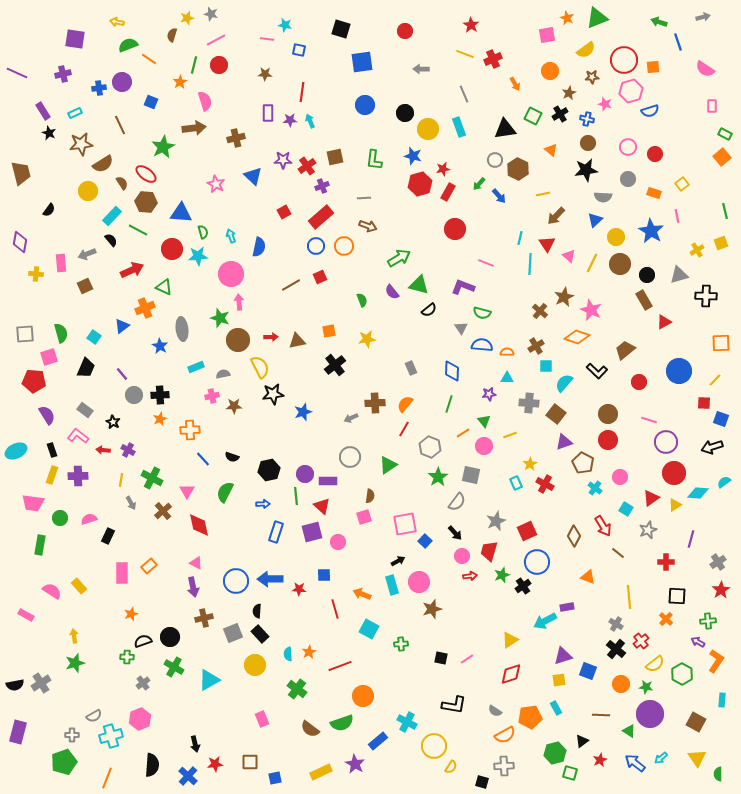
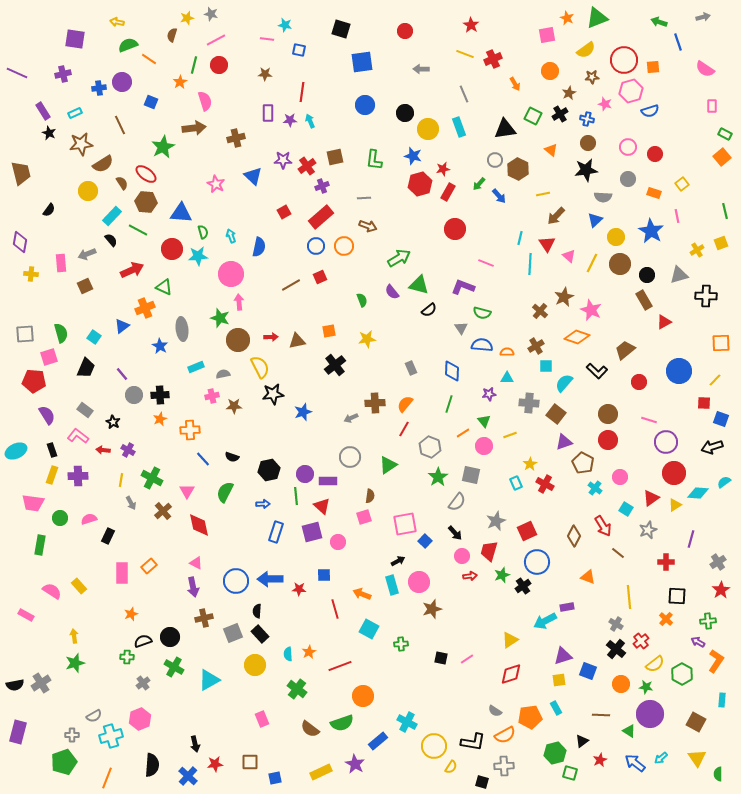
yellow cross at (36, 274): moved 5 px left
black L-shape at (454, 705): moved 19 px right, 37 px down
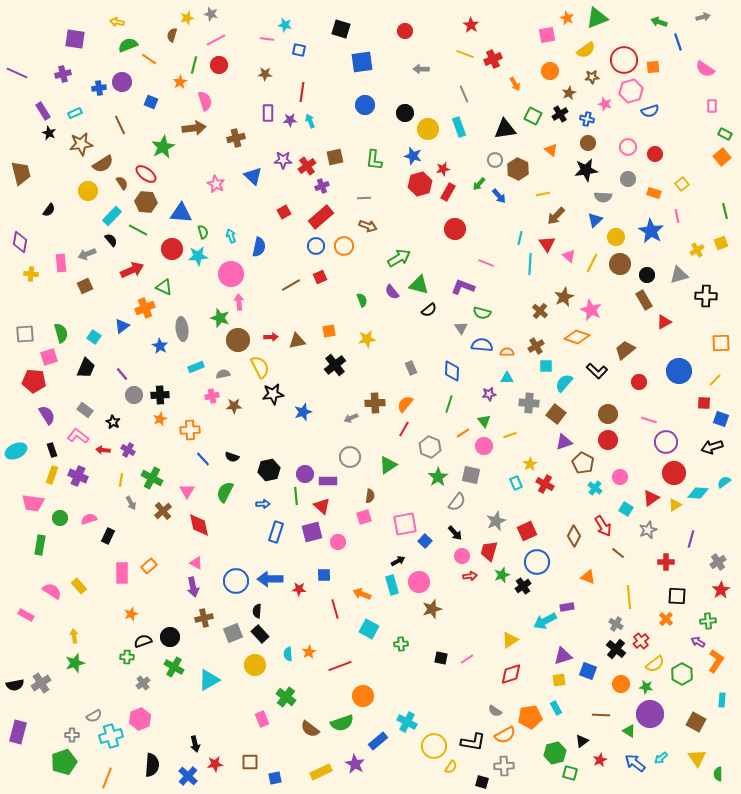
purple cross at (78, 476): rotated 24 degrees clockwise
green cross at (297, 689): moved 11 px left, 8 px down
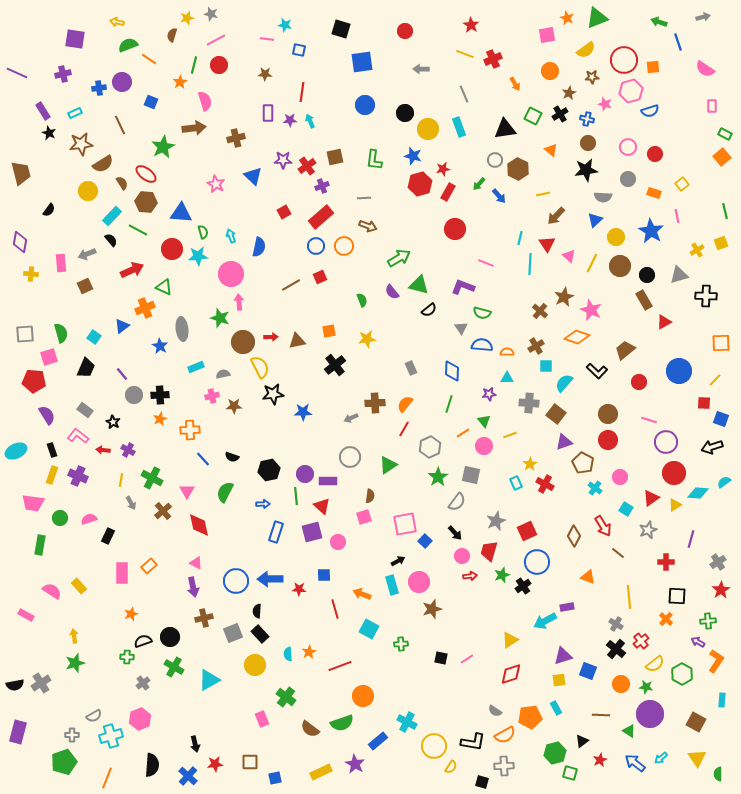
brown circle at (620, 264): moved 2 px down
brown circle at (238, 340): moved 5 px right, 2 px down
blue star at (303, 412): rotated 18 degrees clockwise
gray hexagon at (430, 447): rotated 15 degrees clockwise
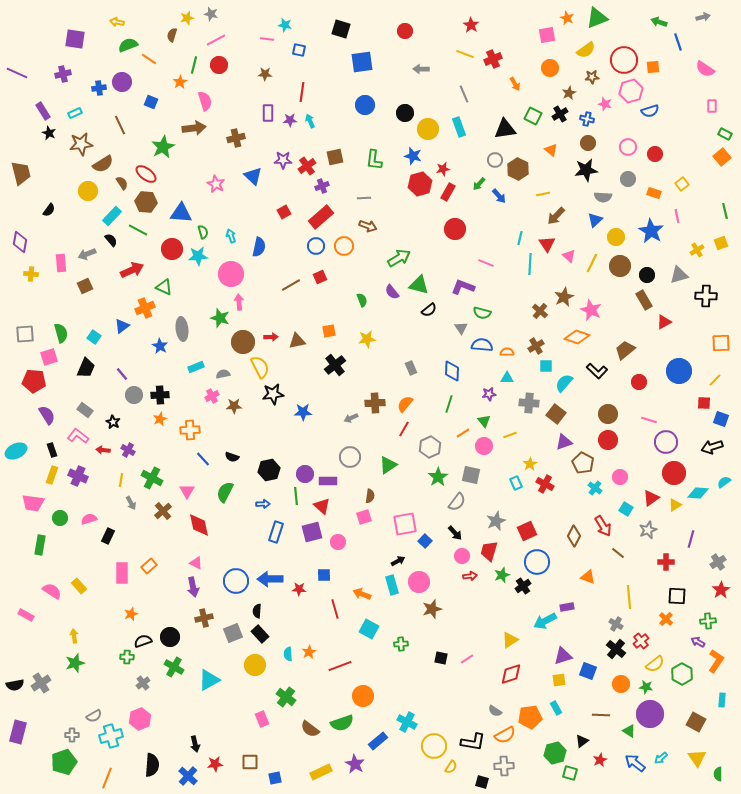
orange circle at (550, 71): moved 3 px up
pink cross at (212, 396): rotated 16 degrees counterclockwise
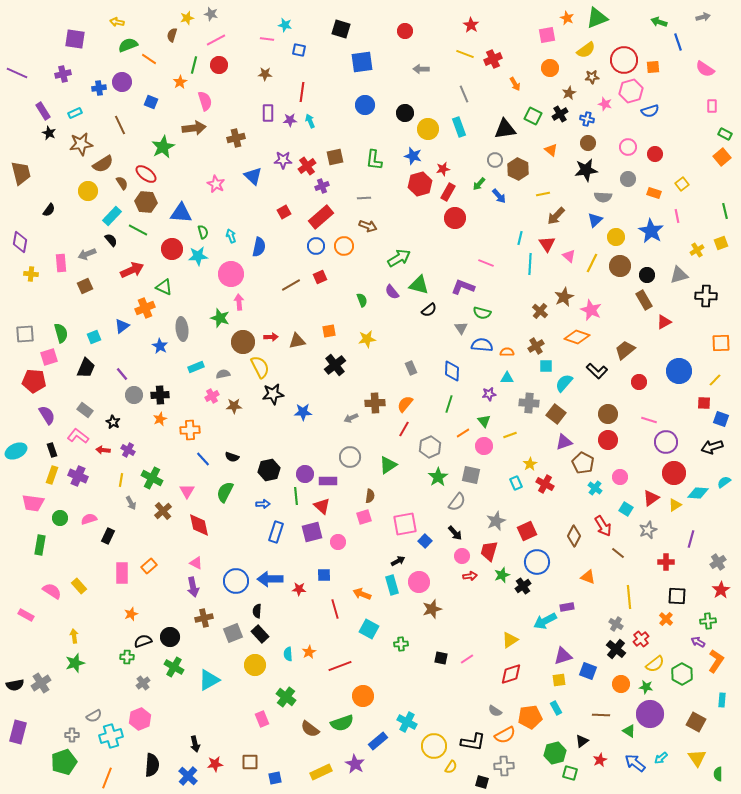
red circle at (455, 229): moved 11 px up
cyan square at (94, 337): rotated 32 degrees clockwise
red cross at (641, 641): moved 2 px up
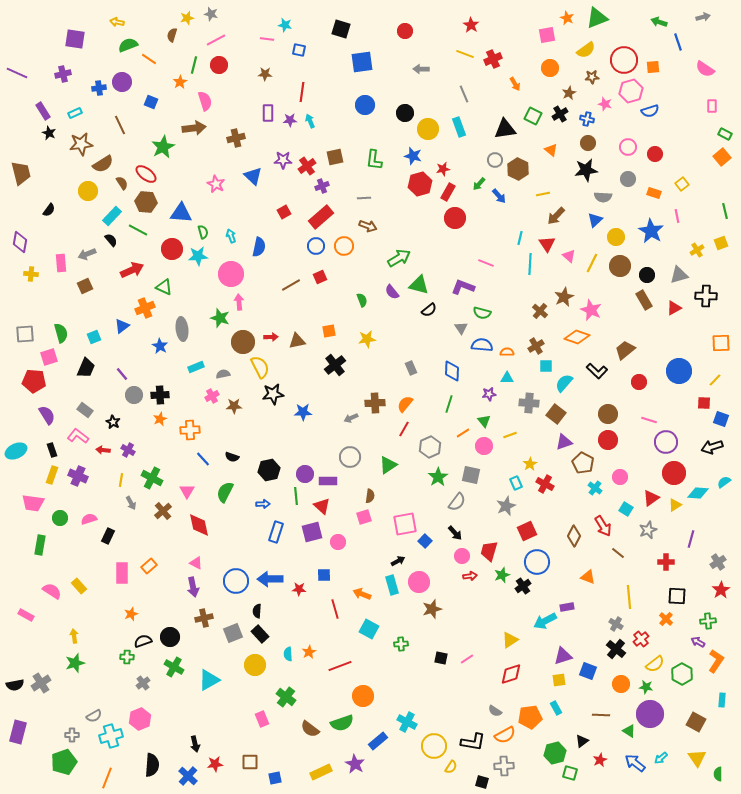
red triangle at (664, 322): moved 10 px right, 14 px up
gray star at (496, 521): moved 10 px right, 15 px up
